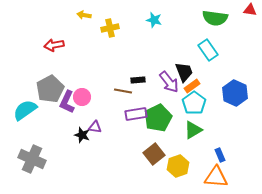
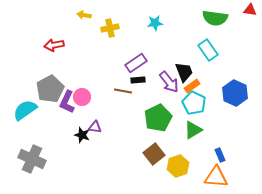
cyan star: moved 1 px right, 3 px down; rotated 21 degrees counterclockwise
cyan pentagon: rotated 10 degrees counterclockwise
purple rectangle: moved 51 px up; rotated 25 degrees counterclockwise
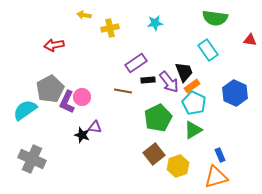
red triangle: moved 30 px down
black rectangle: moved 10 px right
orange triangle: rotated 20 degrees counterclockwise
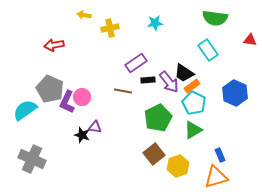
black trapezoid: moved 1 px down; rotated 145 degrees clockwise
gray pentagon: rotated 20 degrees counterclockwise
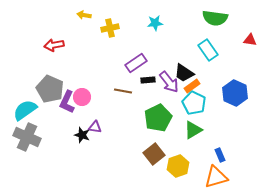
gray cross: moved 5 px left, 22 px up
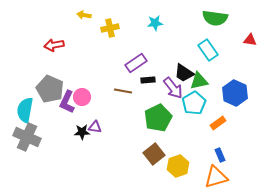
purple arrow: moved 4 px right, 6 px down
orange rectangle: moved 26 px right, 37 px down
cyan pentagon: rotated 15 degrees clockwise
cyan semicircle: rotated 45 degrees counterclockwise
green triangle: moved 6 px right, 49 px up; rotated 18 degrees clockwise
black star: moved 3 px up; rotated 21 degrees counterclockwise
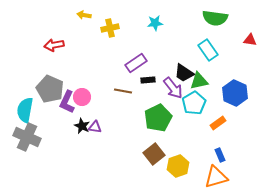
black star: moved 6 px up; rotated 28 degrees clockwise
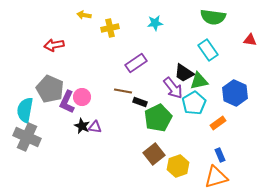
green semicircle: moved 2 px left, 1 px up
black rectangle: moved 8 px left, 22 px down; rotated 24 degrees clockwise
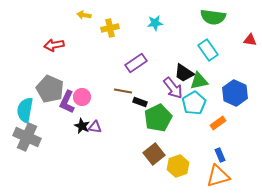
orange triangle: moved 2 px right, 1 px up
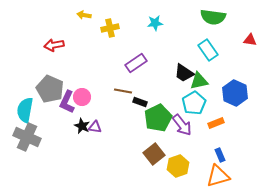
purple arrow: moved 9 px right, 37 px down
orange rectangle: moved 2 px left; rotated 14 degrees clockwise
